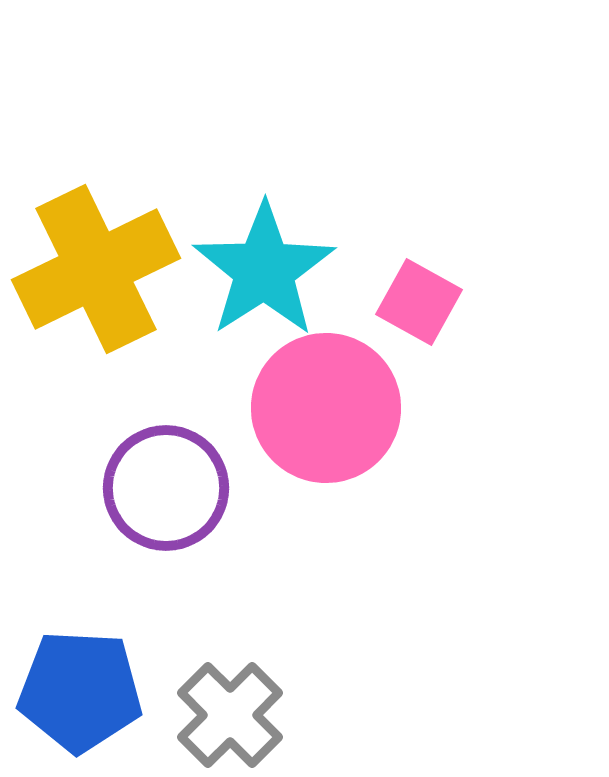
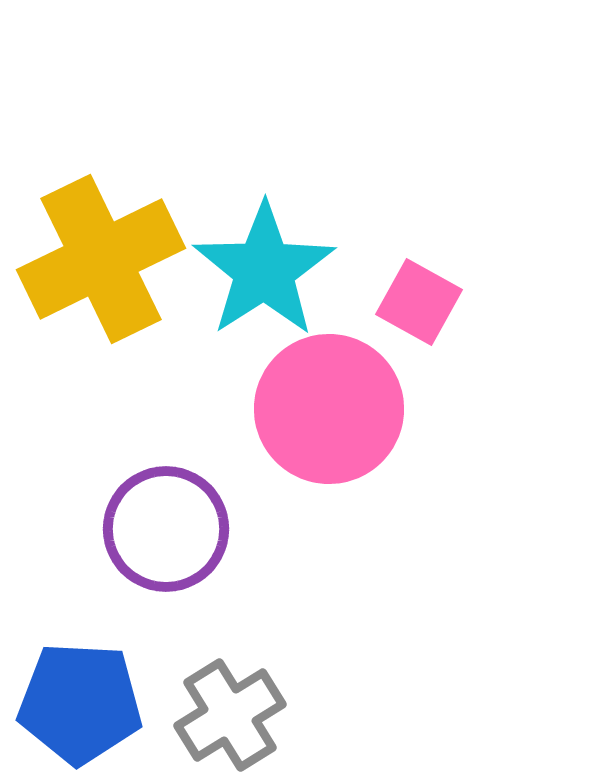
yellow cross: moved 5 px right, 10 px up
pink circle: moved 3 px right, 1 px down
purple circle: moved 41 px down
blue pentagon: moved 12 px down
gray cross: rotated 13 degrees clockwise
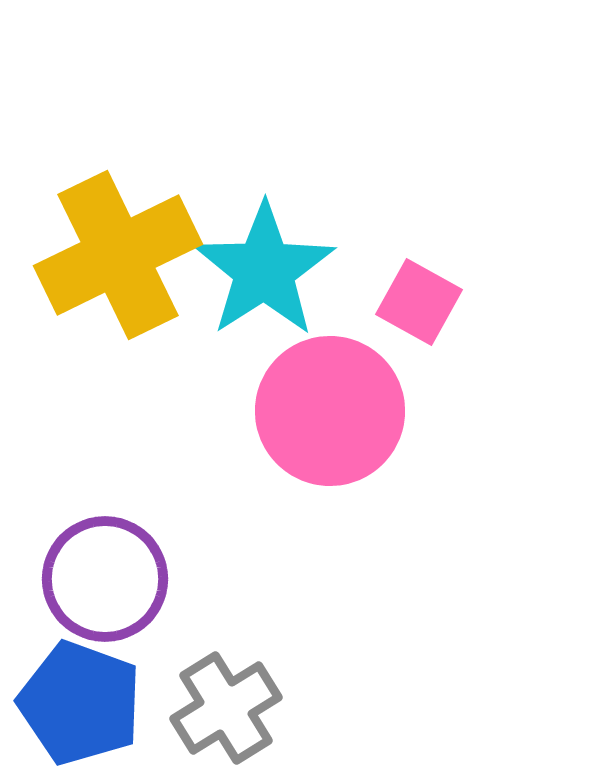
yellow cross: moved 17 px right, 4 px up
pink circle: moved 1 px right, 2 px down
purple circle: moved 61 px left, 50 px down
blue pentagon: rotated 17 degrees clockwise
gray cross: moved 4 px left, 7 px up
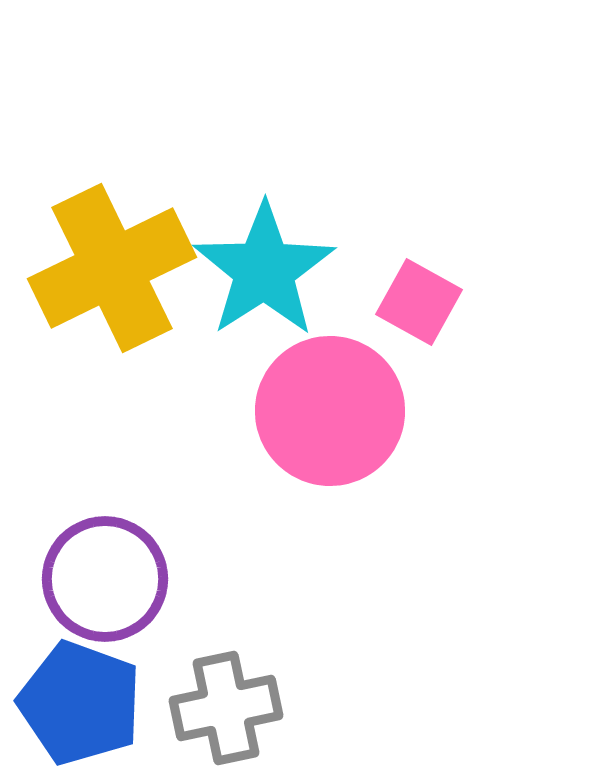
yellow cross: moved 6 px left, 13 px down
gray cross: rotated 20 degrees clockwise
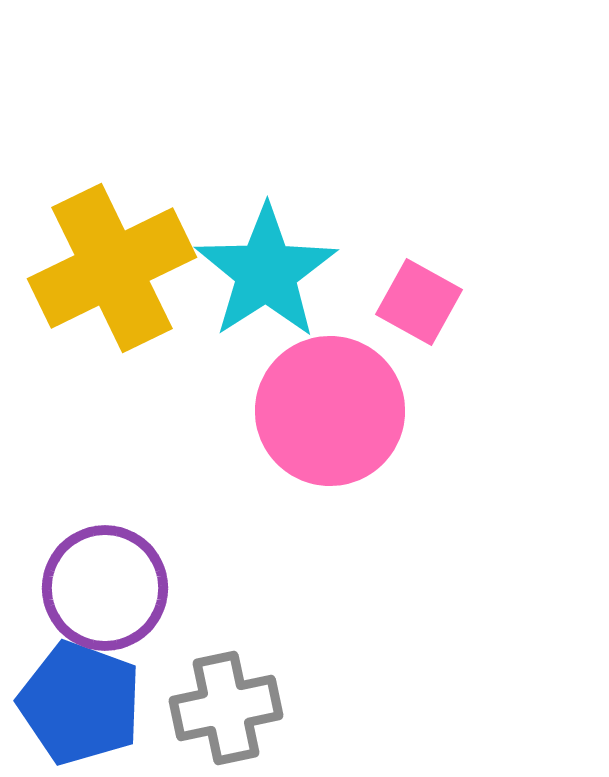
cyan star: moved 2 px right, 2 px down
purple circle: moved 9 px down
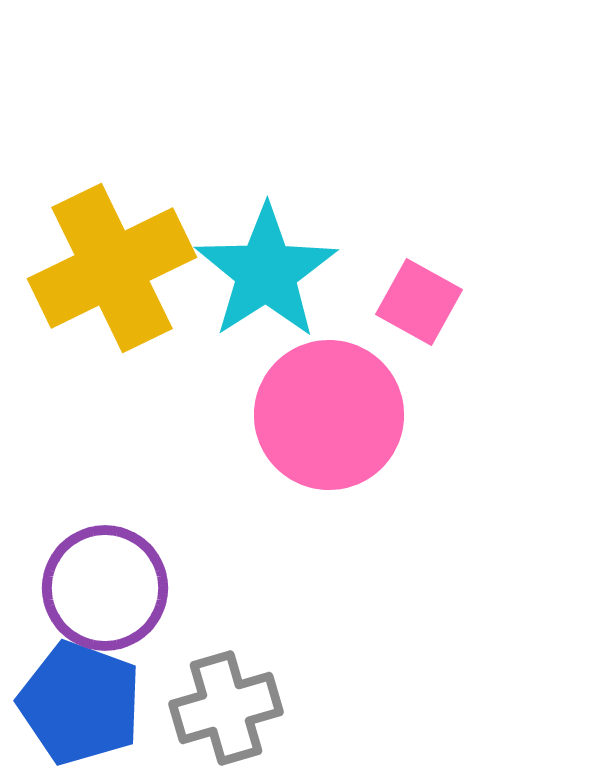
pink circle: moved 1 px left, 4 px down
gray cross: rotated 4 degrees counterclockwise
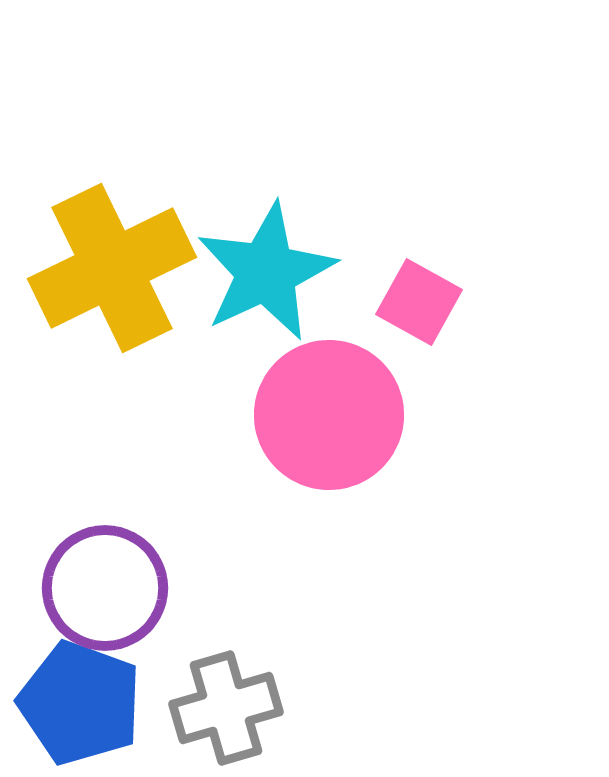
cyan star: rotated 8 degrees clockwise
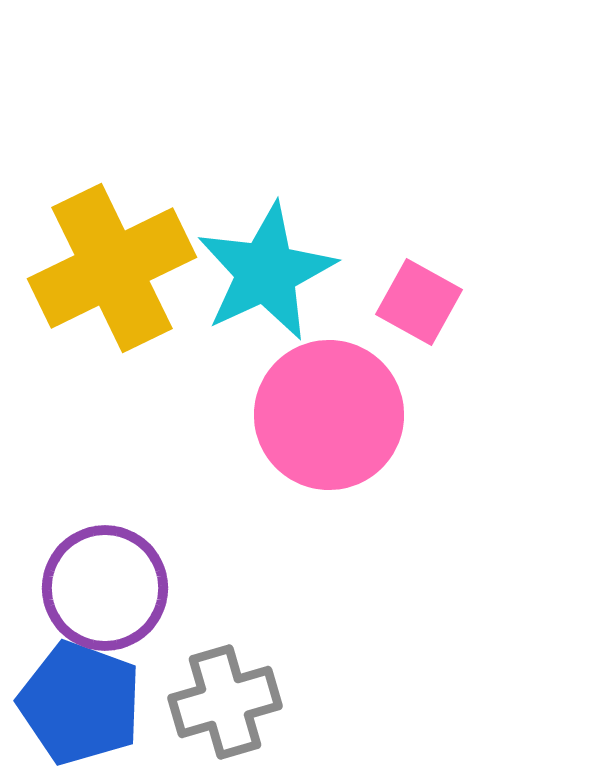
gray cross: moved 1 px left, 6 px up
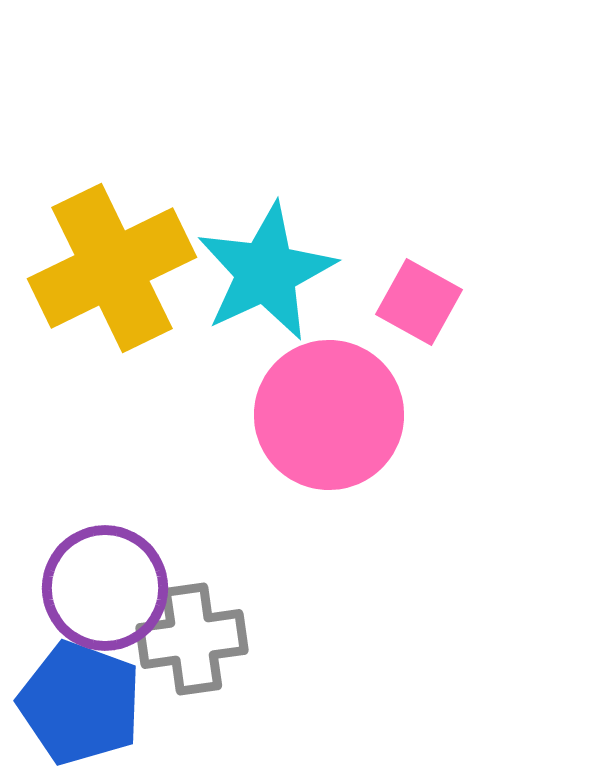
gray cross: moved 33 px left, 63 px up; rotated 8 degrees clockwise
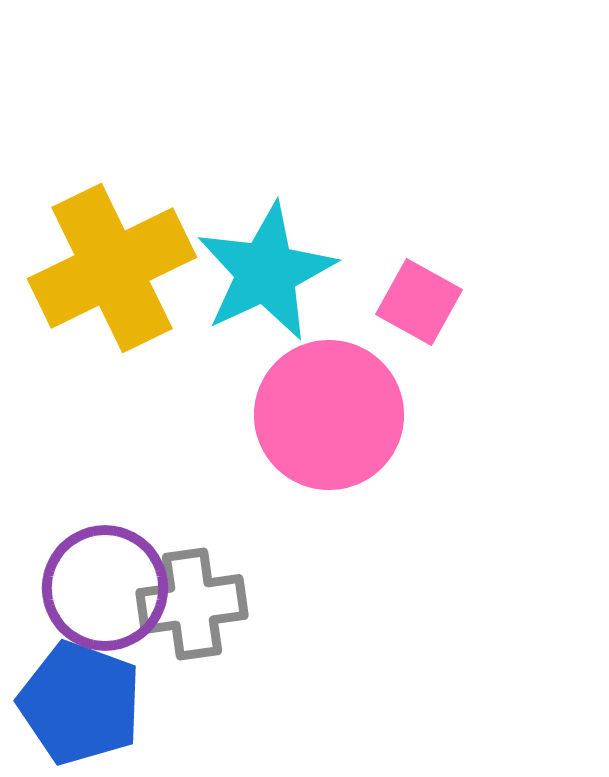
gray cross: moved 35 px up
